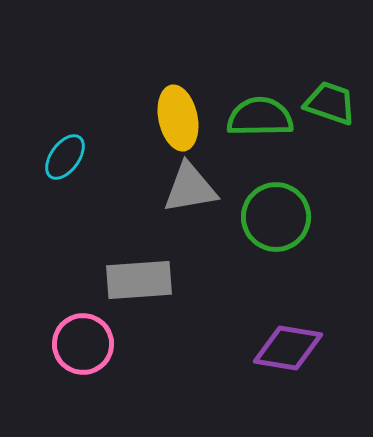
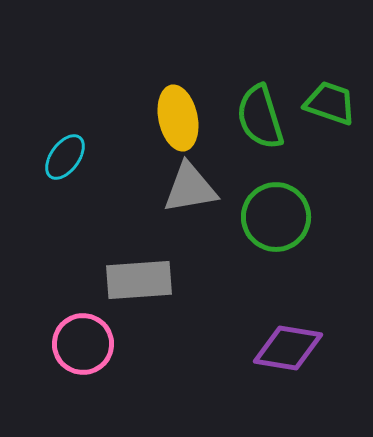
green semicircle: rotated 106 degrees counterclockwise
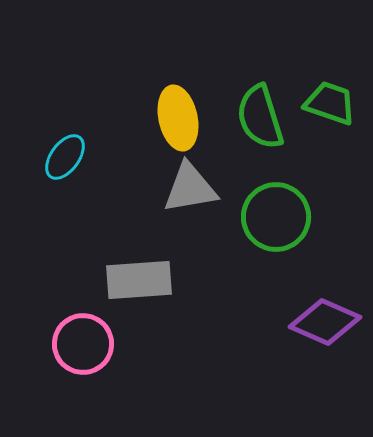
purple diamond: moved 37 px right, 26 px up; rotated 14 degrees clockwise
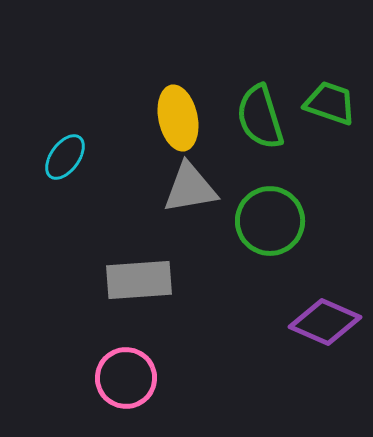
green circle: moved 6 px left, 4 px down
pink circle: moved 43 px right, 34 px down
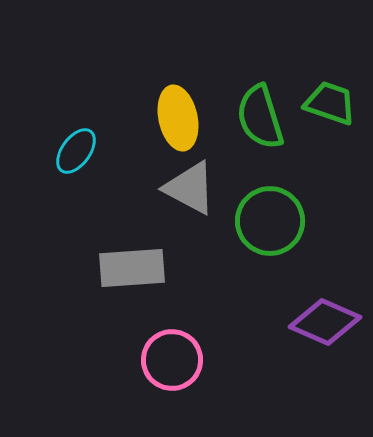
cyan ellipse: moved 11 px right, 6 px up
gray triangle: rotated 38 degrees clockwise
gray rectangle: moved 7 px left, 12 px up
pink circle: moved 46 px right, 18 px up
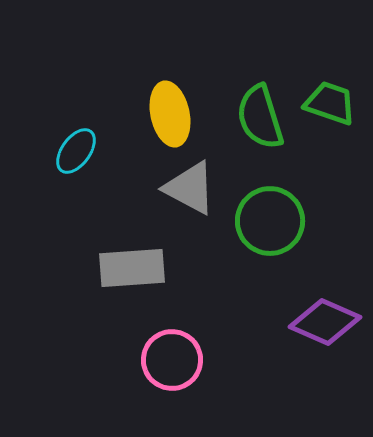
yellow ellipse: moved 8 px left, 4 px up
